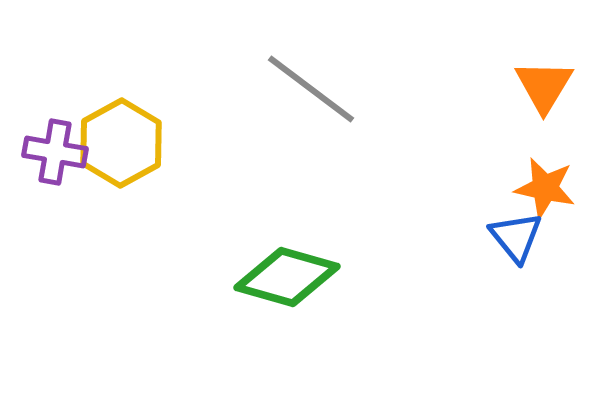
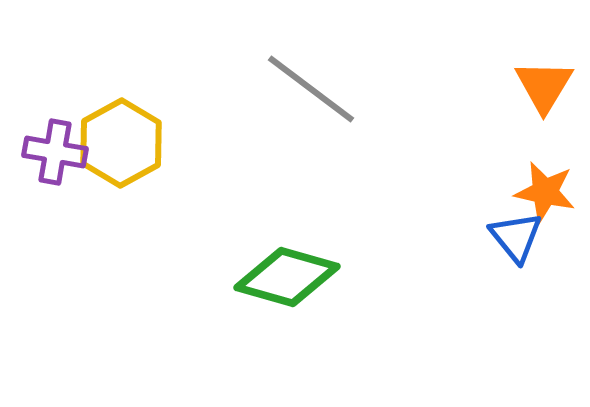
orange star: moved 4 px down
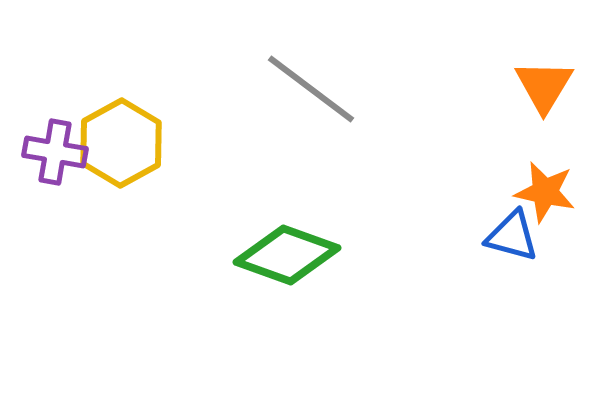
blue triangle: moved 4 px left, 1 px up; rotated 36 degrees counterclockwise
green diamond: moved 22 px up; rotated 4 degrees clockwise
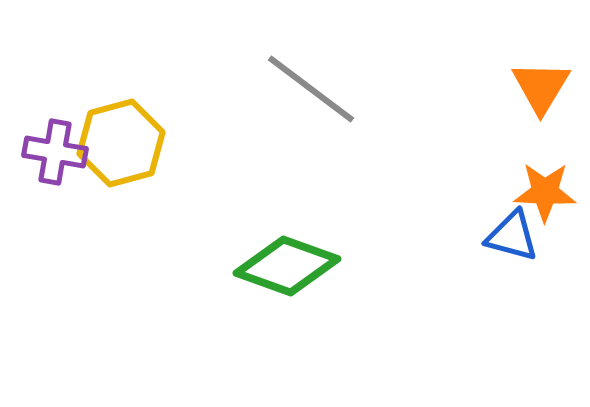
orange triangle: moved 3 px left, 1 px down
yellow hexagon: rotated 14 degrees clockwise
orange star: rotated 10 degrees counterclockwise
green diamond: moved 11 px down
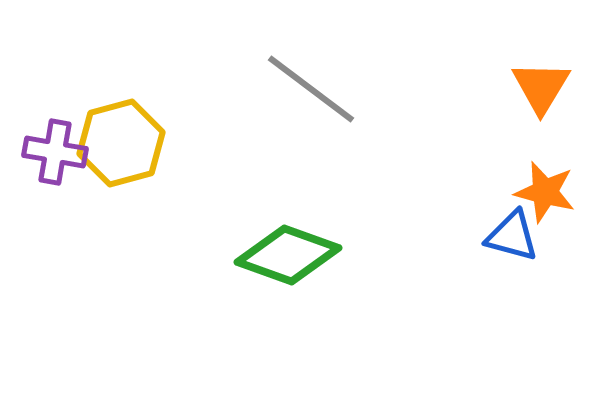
orange star: rotated 12 degrees clockwise
green diamond: moved 1 px right, 11 px up
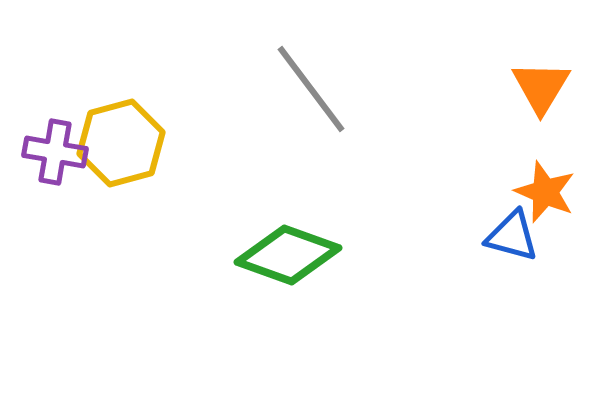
gray line: rotated 16 degrees clockwise
orange star: rotated 8 degrees clockwise
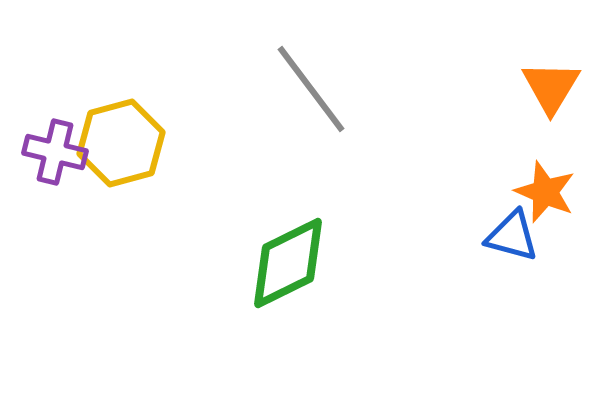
orange triangle: moved 10 px right
purple cross: rotated 4 degrees clockwise
green diamond: moved 8 px down; rotated 46 degrees counterclockwise
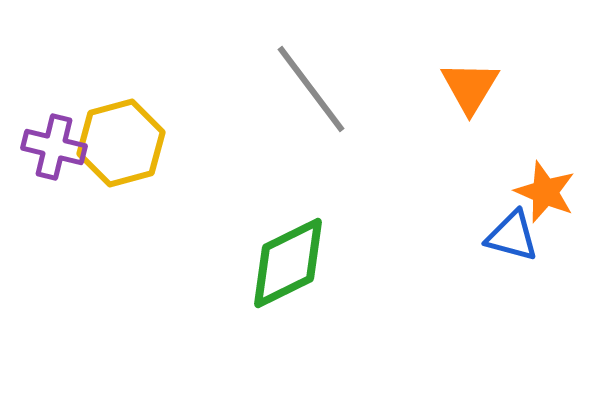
orange triangle: moved 81 px left
purple cross: moved 1 px left, 5 px up
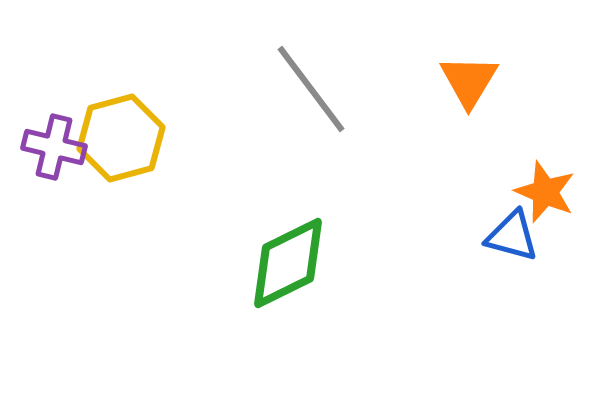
orange triangle: moved 1 px left, 6 px up
yellow hexagon: moved 5 px up
